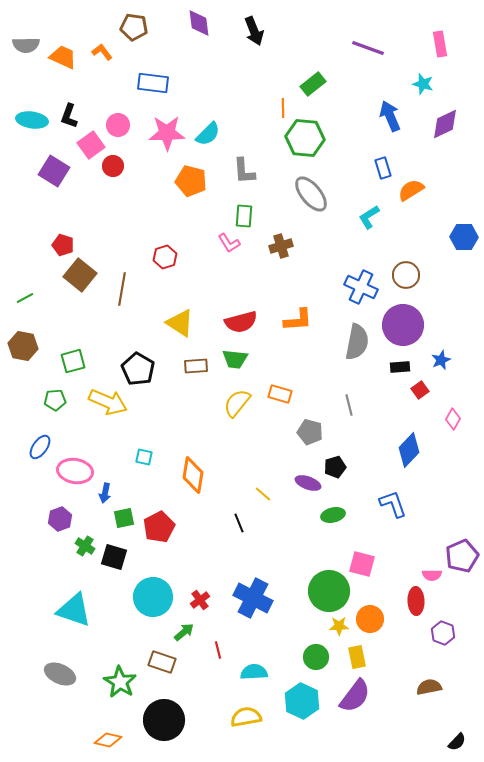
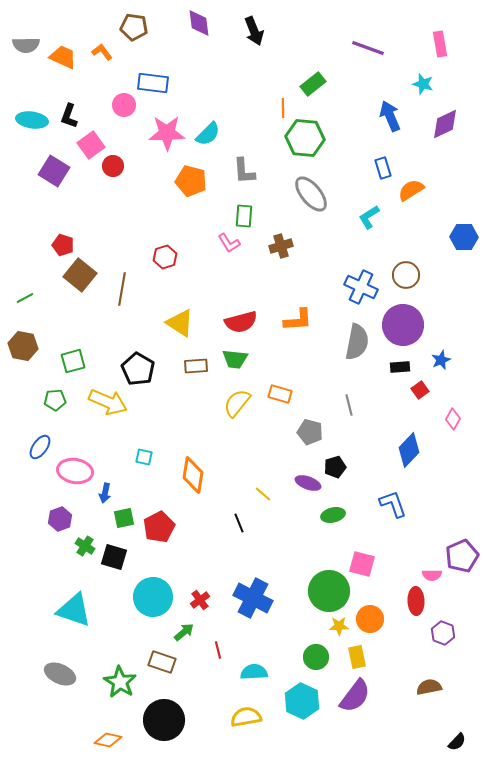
pink circle at (118, 125): moved 6 px right, 20 px up
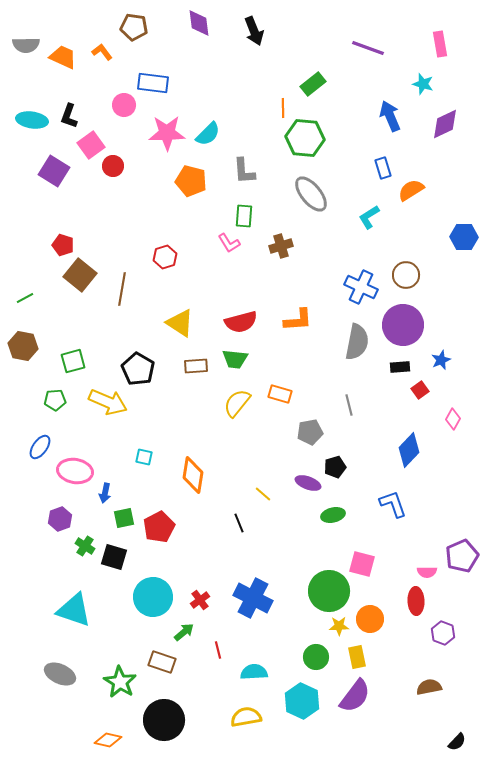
gray pentagon at (310, 432): rotated 25 degrees counterclockwise
pink semicircle at (432, 575): moved 5 px left, 3 px up
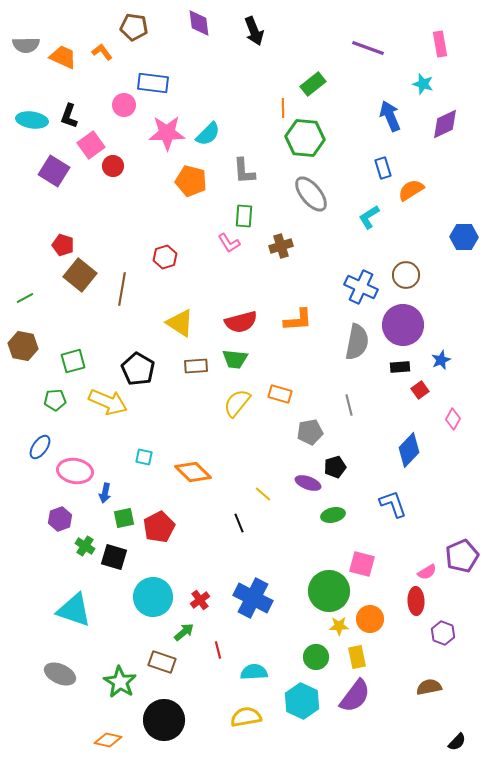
orange diamond at (193, 475): moved 3 px up; rotated 54 degrees counterclockwise
pink semicircle at (427, 572): rotated 30 degrees counterclockwise
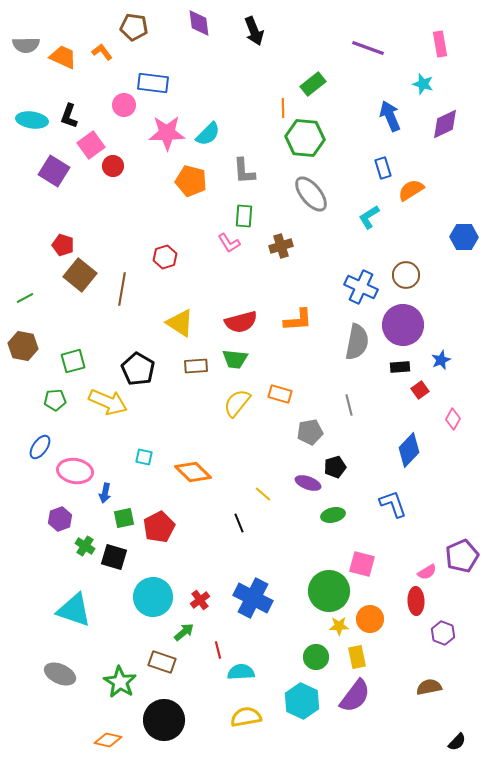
cyan semicircle at (254, 672): moved 13 px left
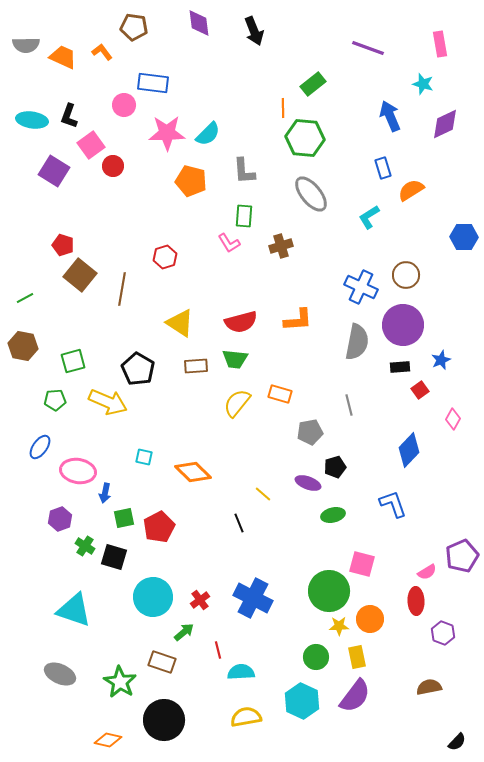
pink ellipse at (75, 471): moved 3 px right
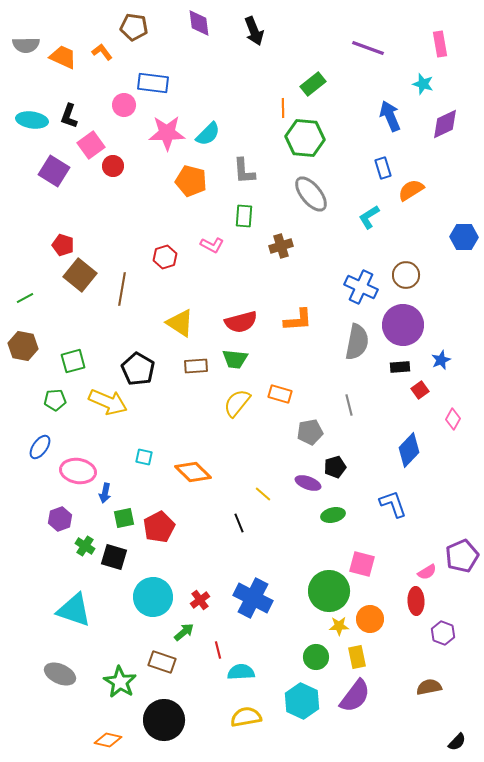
pink L-shape at (229, 243): moved 17 px left, 2 px down; rotated 30 degrees counterclockwise
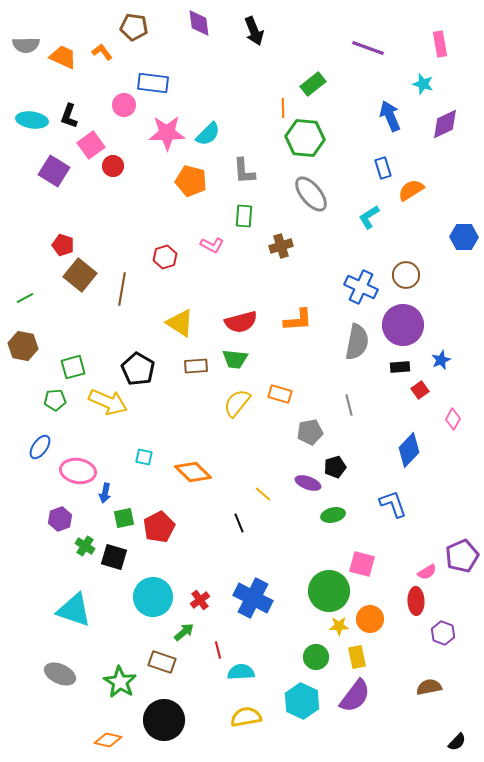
green square at (73, 361): moved 6 px down
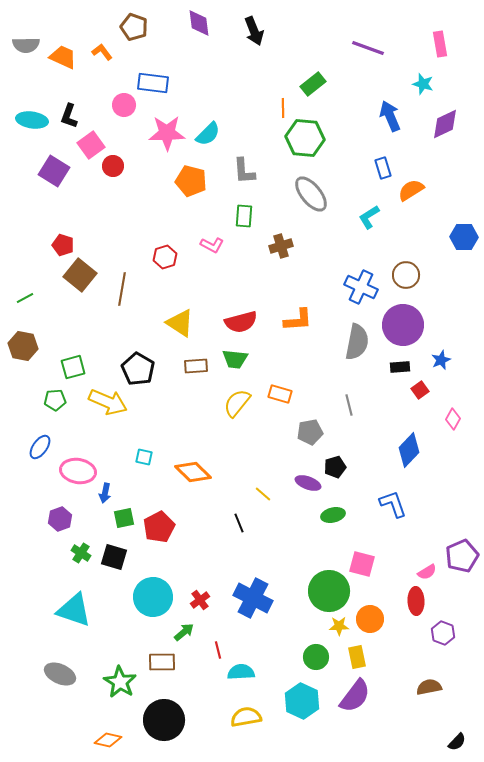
brown pentagon at (134, 27): rotated 12 degrees clockwise
green cross at (85, 546): moved 4 px left, 7 px down
brown rectangle at (162, 662): rotated 20 degrees counterclockwise
